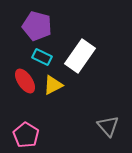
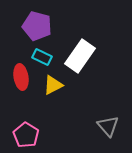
red ellipse: moved 4 px left, 4 px up; rotated 25 degrees clockwise
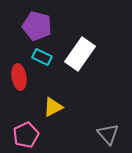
white rectangle: moved 2 px up
red ellipse: moved 2 px left
yellow triangle: moved 22 px down
gray triangle: moved 8 px down
pink pentagon: rotated 15 degrees clockwise
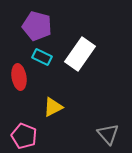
pink pentagon: moved 2 px left, 1 px down; rotated 25 degrees counterclockwise
